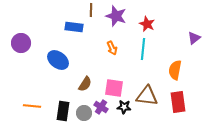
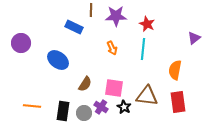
purple star: rotated 20 degrees counterclockwise
blue rectangle: rotated 18 degrees clockwise
black star: rotated 24 degrees clockwise
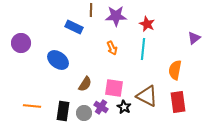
brown triangle: rotated 20 degrees clockwise
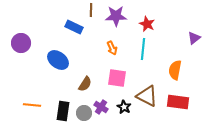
pink square: moved 3 px right, 10 px up
red rectangle: rotated 75 degrees counterclockwise
orange line: moved 1 px up
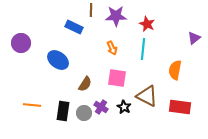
red rectangle: moved 2 px right, 5 px down
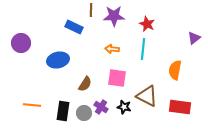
purple star: moved 2 px left
orange arrow: moved 1 px down; rotated 120 degrees clockwise
blue ellipse: rotated 50 degrees counterclockwise
black star: rotated 16 degrees counterclockwise
